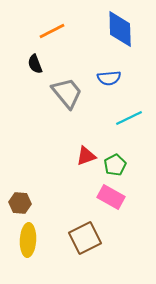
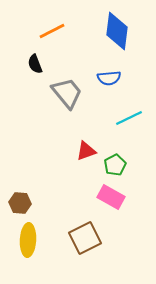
blue diamond: moved 3 px left, 2 px down; rotated 9 degrees clockwise
red triangle: moved 5 px up
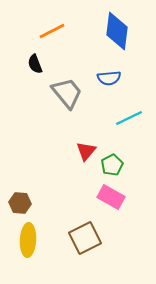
red triangle: rotated 30 degrees counterclockwise
green pentagon: moved 3 px left
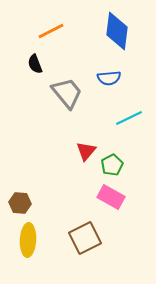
orange line: moved 1 px left
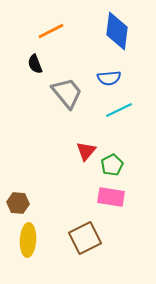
cyan line: moved 10 px left, 8 px up
pink rectangle: rotated 20 degrees counterclockwise
brown hexagon: moved 2 px left
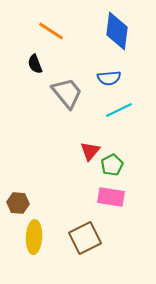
orange line: rotated 60 degrees clockwise
red triangle: moved 4 px right
yellow ellipse: moved 6 px right, 3 px up
